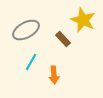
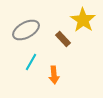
yellow star: rotated 10 degrees clockwise
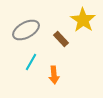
brown rectangle: moved 2 px left
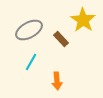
gray ellipse: moved 3 px right
orange arrow: moved 3 px right, 6 px down
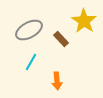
yellow star: moved 1 px right, 1 px down
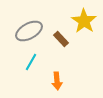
gray ellipse: moved 1 px down
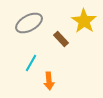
gray ellipse: moved 8 px up
cyan line: moved 1 px down
orange arrow: moved 8 px left
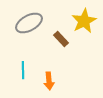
yellow star: rotated 10 degrees clockwise
cyan line: moved 8 px left, 7 px down; rotated 30 degrees counterclockwise
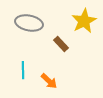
gray ellipse: rotated 40 degrees clockwise
brown rectangle: moved 5 px down
orange arrow: rotated 42 degrees counterclockwise
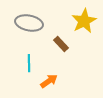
cyan line: moved 6 px right, 7 px up
orange arrow: rotated 78 degrees counterclockwise
